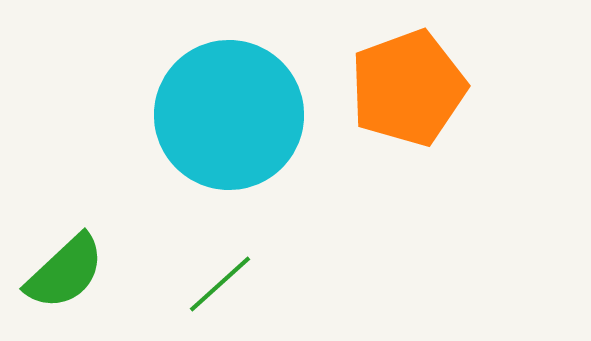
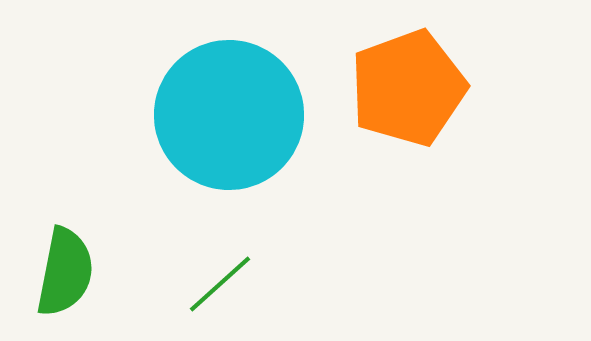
green semicircle: rotated 36 degrees counterclockwise
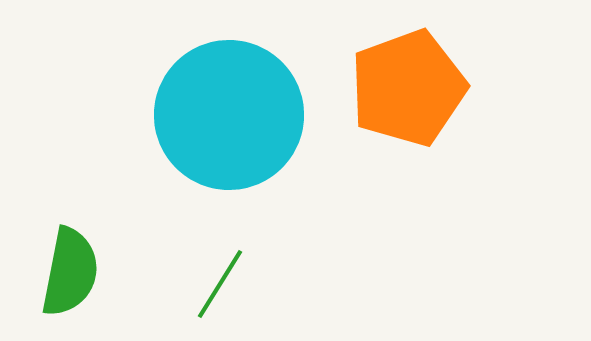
green semicircle: moved 5 px right
green line: rotated 16 degrees counterclockwise
